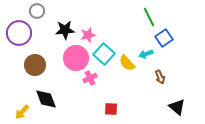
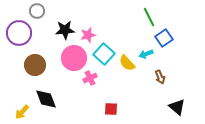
pink circle: moved 2 px left
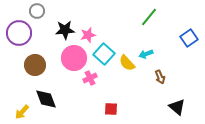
green line: rotated 66 degrees clockwise
blue square: moved 25 px right
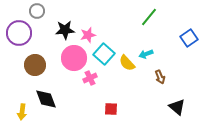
yellow arrow: rotated 35 degrees counterclockwise
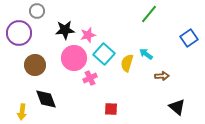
green line: moved 3 px up
cyan arrow: rotated 56 degrees clockwise
yellow semicircle: rotated 60 degrees clockwise
brown arrow: moved 2 px right, 1 px up; rotated 72 degrees counterclockwise
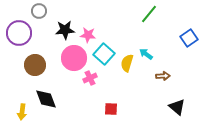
gray circle: moved 2 px right
pink star: rotated 21 degrees clockwise
brown arrow: moved 1 px right
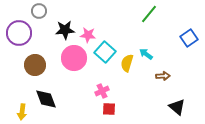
cyan square: moved 1 px right, 2 px up
pink cross: moved 12 px right, 13 px down
red square: moved 2 px left
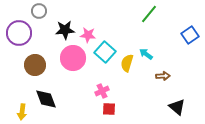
blue square: moved 1 px right, 3 px up
pink circle: moved 1 px left
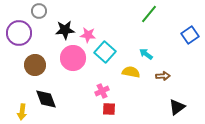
yellow semicircle: moved 4 px right, 9 px down; rotated 84 degrees clockwise
black triangle: rotated 42 degrees clockwise
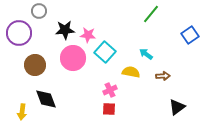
green line: moved 2 px right
pink cross: moved 8 px right, 1 px up
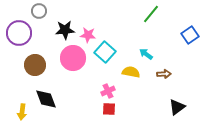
brown arrow: moved 1 px right, 2 px up
pink cross: moved 2 px left, 1 px down
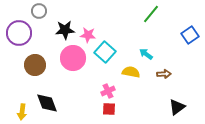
black diamond: moved 1 px right, 4 px down
